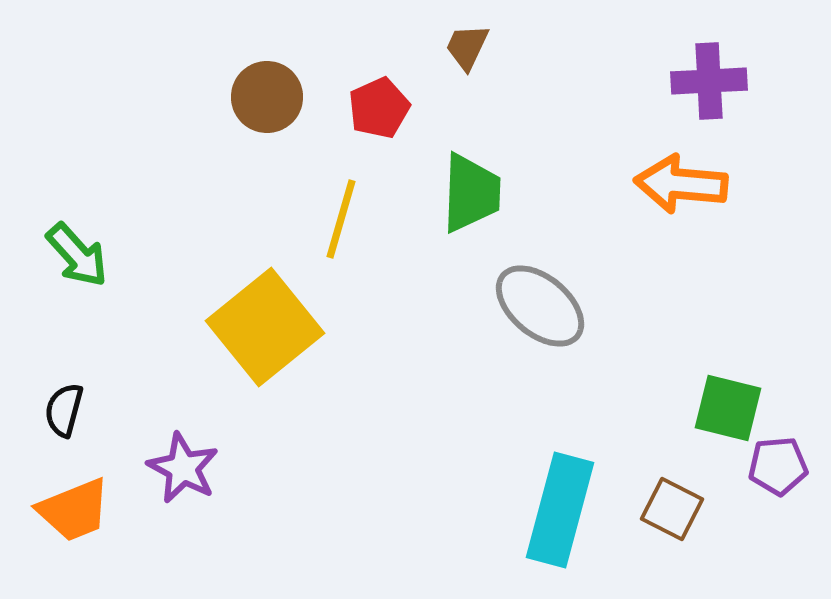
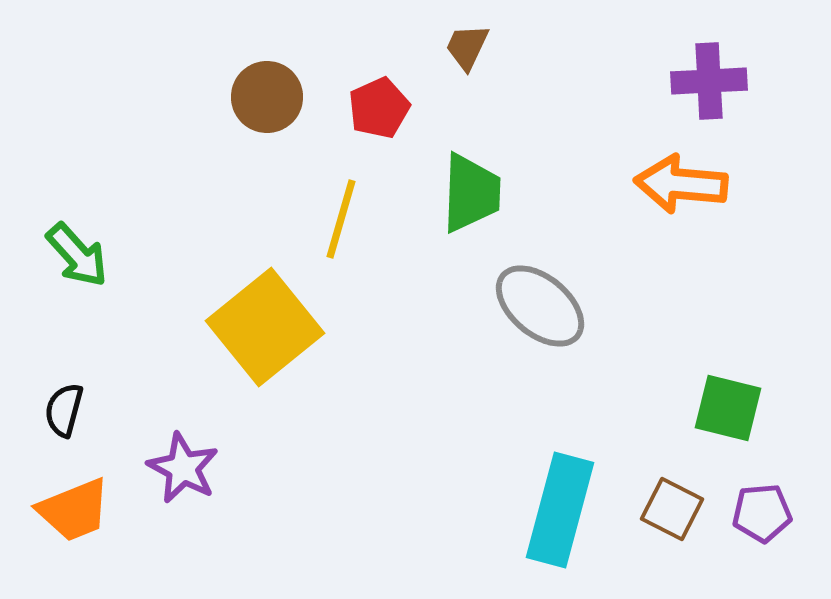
purple pentagon: moved 16 px left, 47 px down
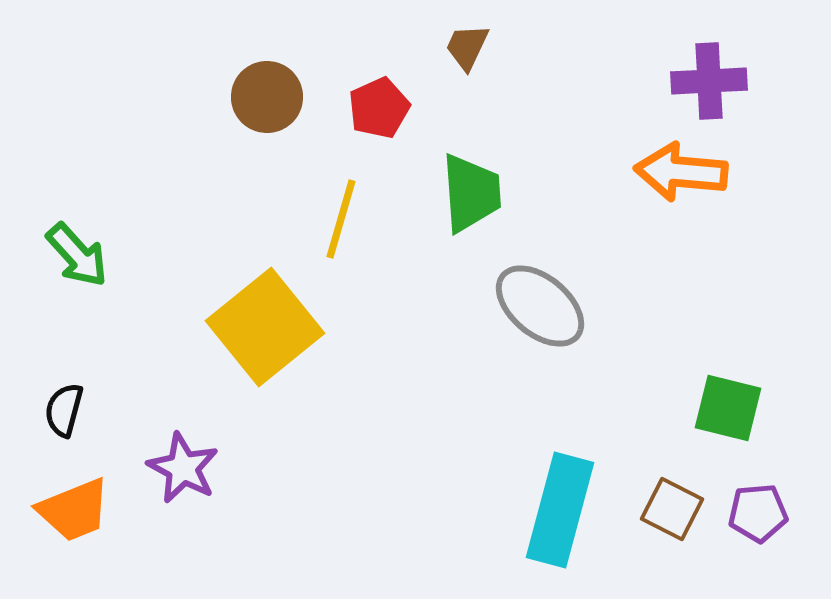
orange arrow: moved 12 px up
green trapezoid: rotated 6 degrees counterclockwise
purple pentagon: moved 4 px left
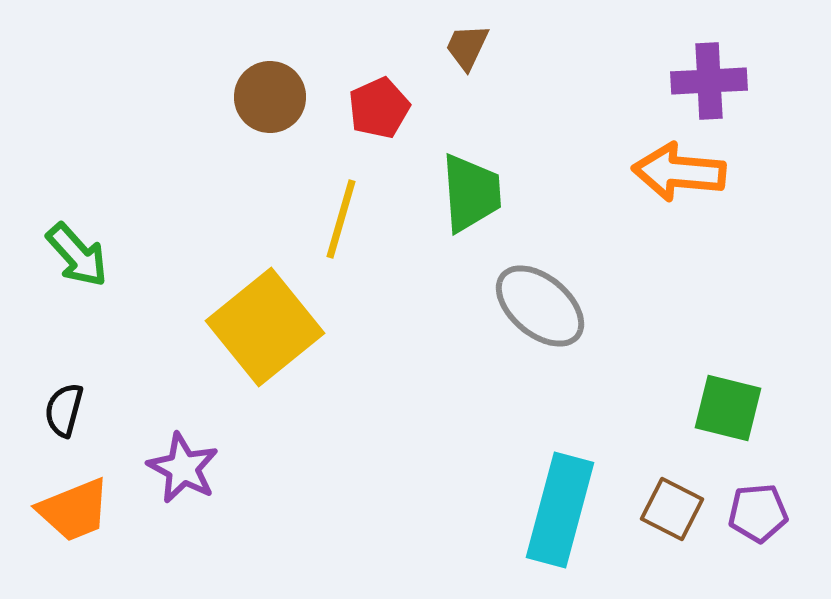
brown circle: moved 3 px right
orange arrow: moved 2 px left
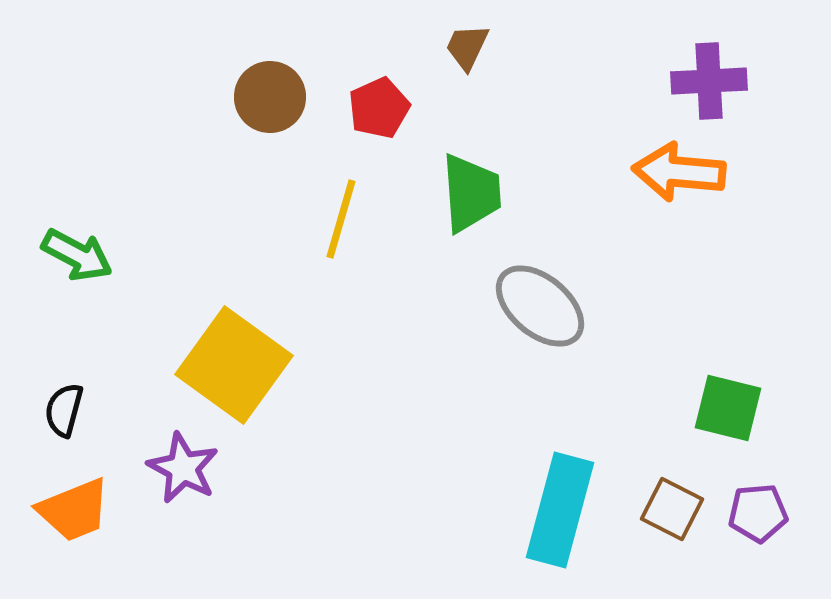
green arrow: rotated 20 degrees counterclockwise
yellow square: moved 31 px left, 38 px down; rotated 15 degrees counterclockwise
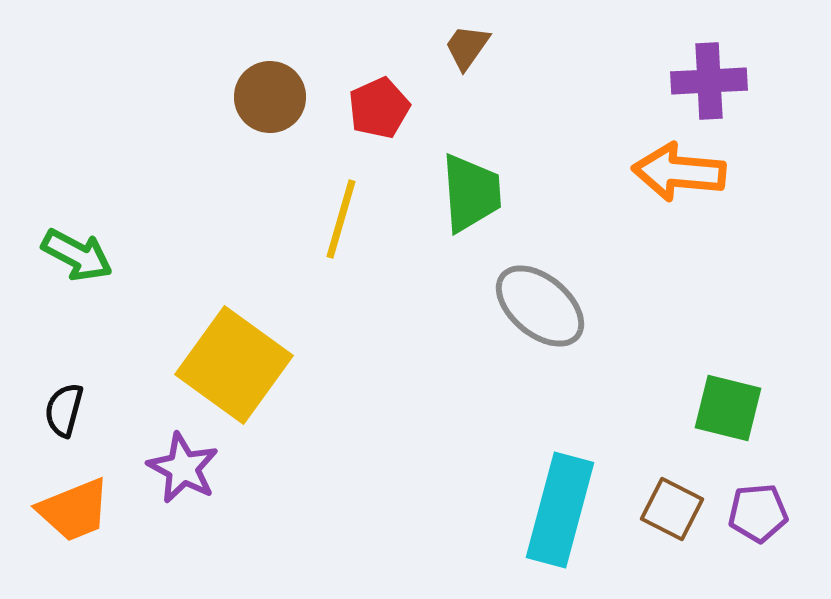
brown trapezoid: rotated 10 degrees clockwise
